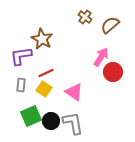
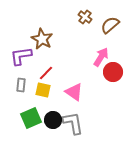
red line: rotated 21 degrees counterclockwise
yellow square: moved 1 px left, 1 px down; rotated 21 degrees counterclockwise
green square: moved 2 px down
black circle: moved 2 px right, 1 px up
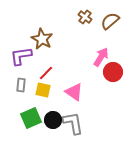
brown semicircle: moved 4 px up
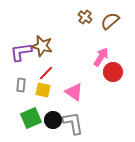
brown star: moved 7 px down; rotated 15 degrees counterclockwise
purple L-shape: moved 4 px up
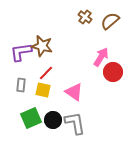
gray L-shape: moved 2 px right
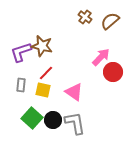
purple L-shape: rotated 10 degrees counterclockwise
pink arrow: rotated 12 degrees clockwise
green square: moved 1 px right; rotated 25 degrees counterclockwise
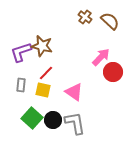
brown semicircle: rotated 84 degrees clockwise
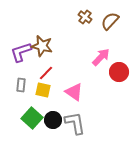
brown semicircle: rotated 90 degrees counterclockwise
red circle: moved 6 px right
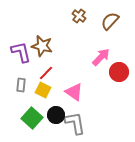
brown cross: moved 6 px left, 1 px up
purple L-shape: rotated 95 degrees clockwise
yellow square: rotated 14 degrees clockwise
black circle: moved 3 px right, 5 px up
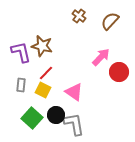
gray L-shape: moved 1 px left, 1 px down
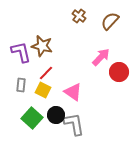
pink triangle: moved 1 px left
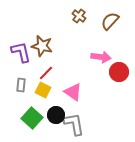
pink arrow: rotated 54 degrees clockwise
